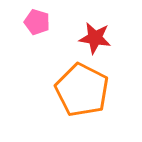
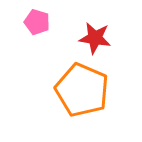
orange pentagon: rotated 4 degrees counterclockwise
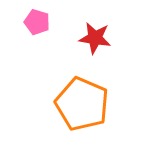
orange pentagon: moved 14 px down
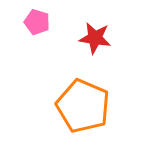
orange pentagon: moved 1 px right, 2 px down
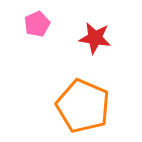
pink pentagon: moved 2 px down; rotated 30 degrees clockwise
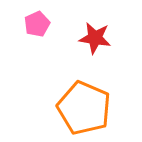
orange pentagon: moved 1 px right, 2 px down
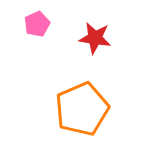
orange pentagon: moved 2 px left, 1 px down; rotated 26 degrees clockwise
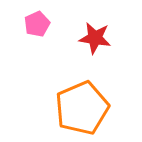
orange pentagon: moved 1 px up
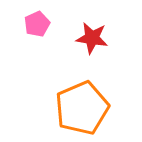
red star: moved 3 px left
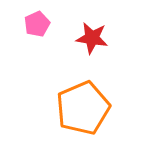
orange pentagon: moved 1 px right
